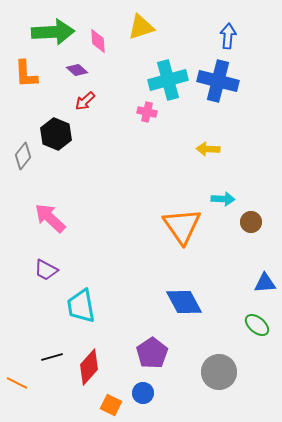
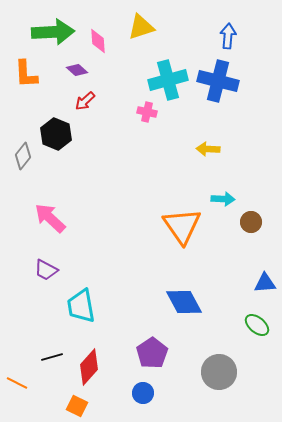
orange square: moved 34 px left, 1 px down
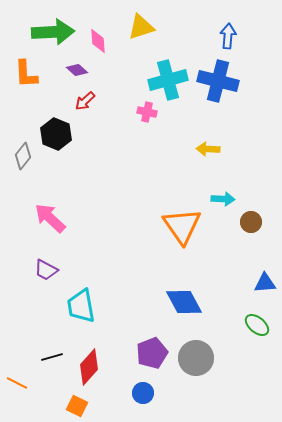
purple pentagon: rotated 12 degrees clockwise
gray circle: moved 23 px left, 14 px up
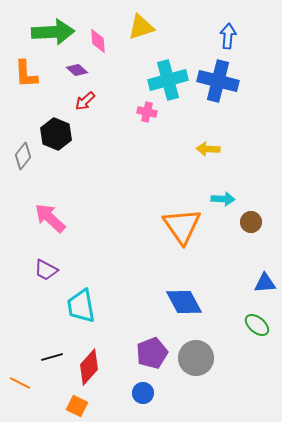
orange line: moved 3 px right
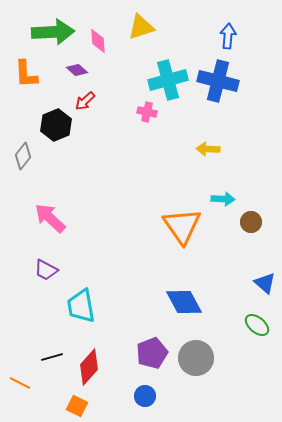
black hexagon: moved 9 px up; rotated 16 degrees clockwise
blue triangle: rotated 45 degrees clockwise
blue circle: moved 2 px right, 3 px down
